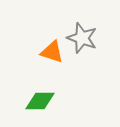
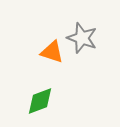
green diamond: rotated 20 degrees counterclockwise
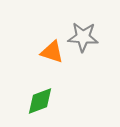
gray star: moved 1 px right, 1 px up; rotated 16 degrees counterclockwise
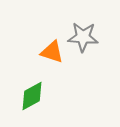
green diamond: moved 8 px left, 5 px up; rotated 8 degrees counterclockwise
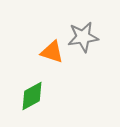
gray star: rotated 12 degrees counterclockwise
